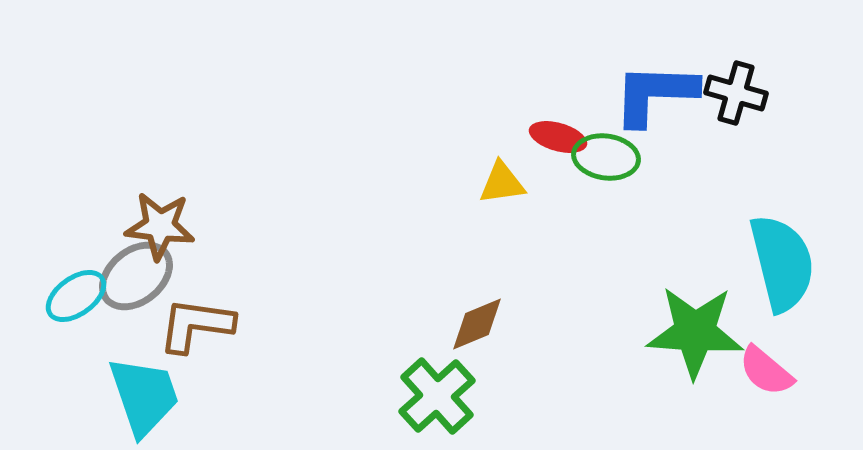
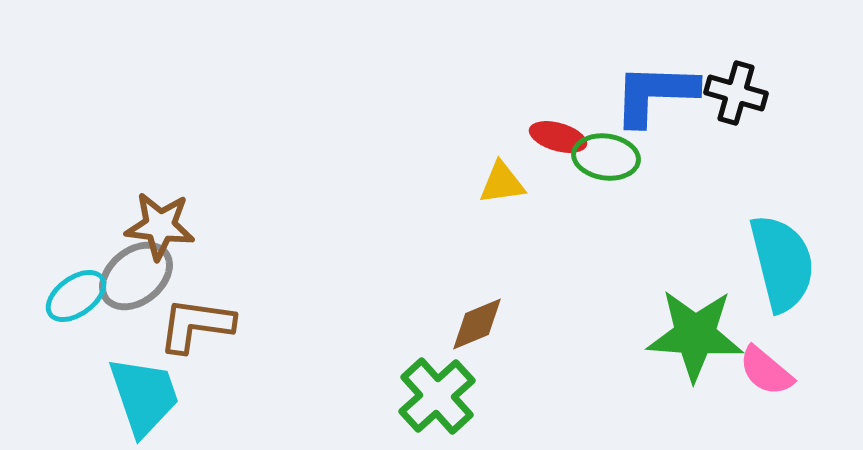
green star: moved 3 px down
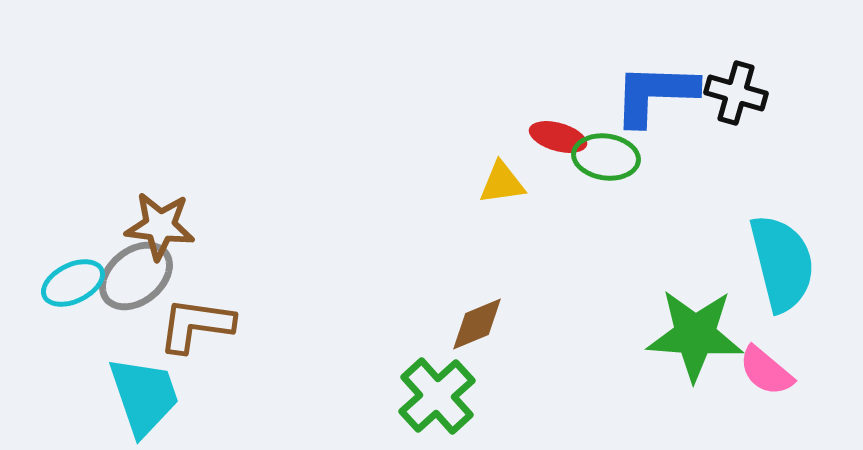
cyan ellipse: moved 3 px left, 13 px up; rotated 10 degrees clockwise
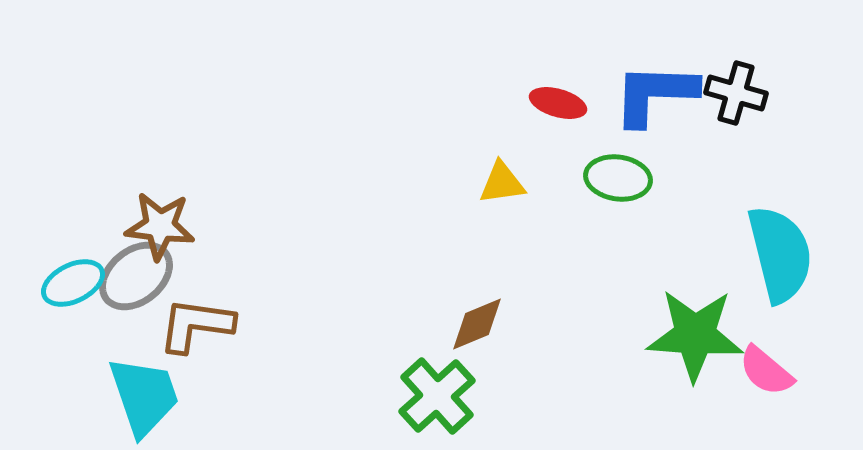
red ellipse: moved 34 px up
green ellipse: moved 12 px right, 21 px down
cyan semicircle: moved 2 px left, 9 px up
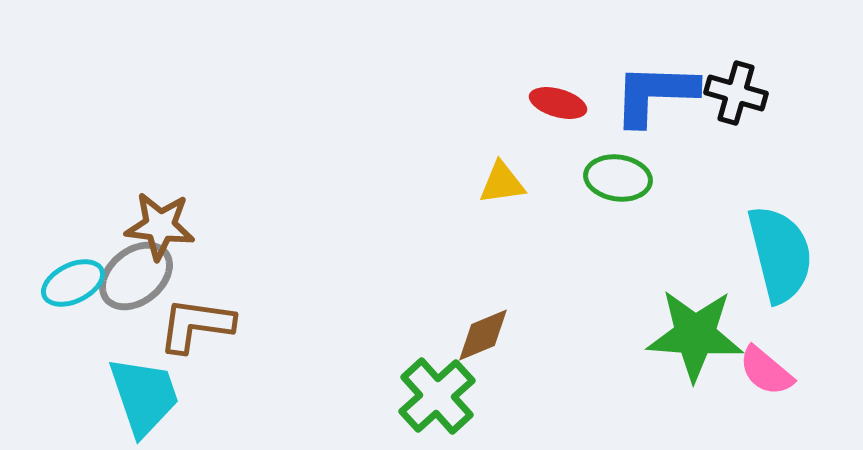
brown diamond: moved 6 px right, 11 px down
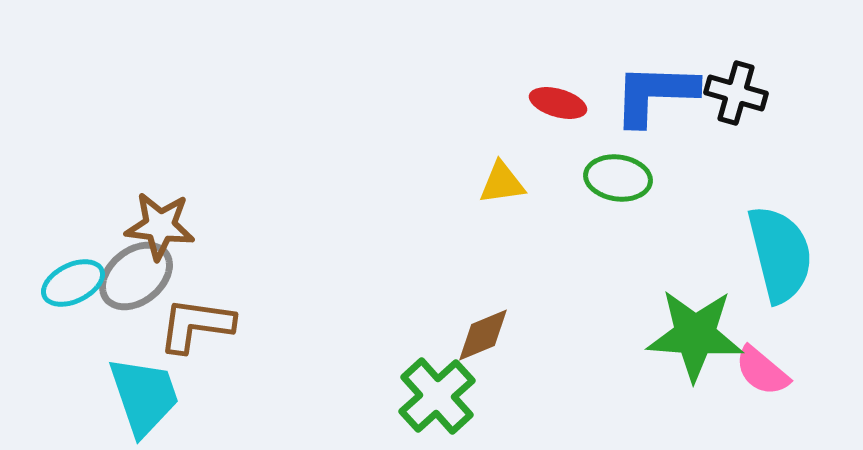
pink semicircle: moved 4 px left
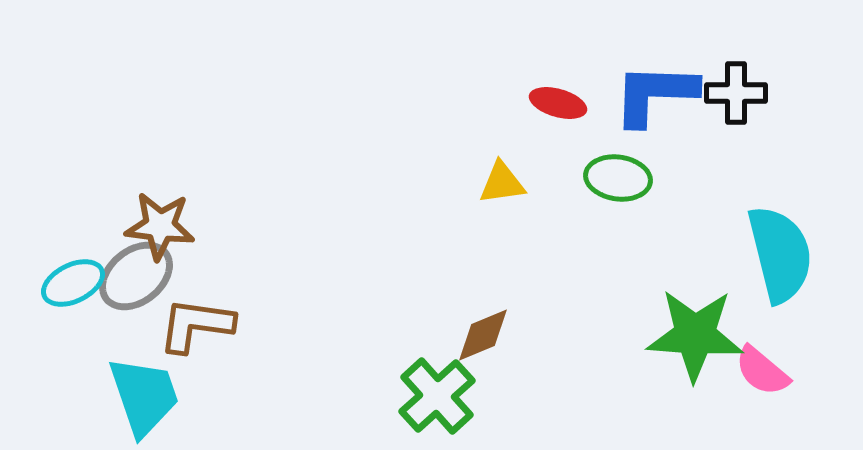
black cross: rotated 16 degrees counterclockwise
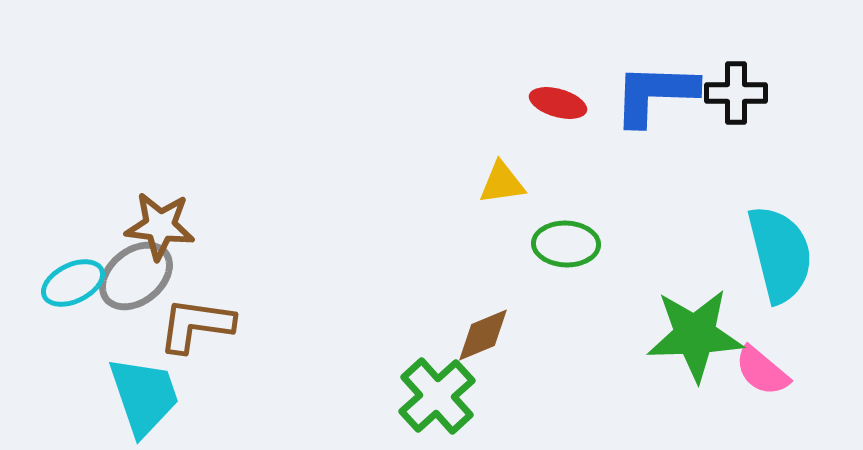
green ellipse: moved 52 px left, 66 px down; rotated 6 degrees counterclockwise
green star: rotated 6 degrees counterclockwise
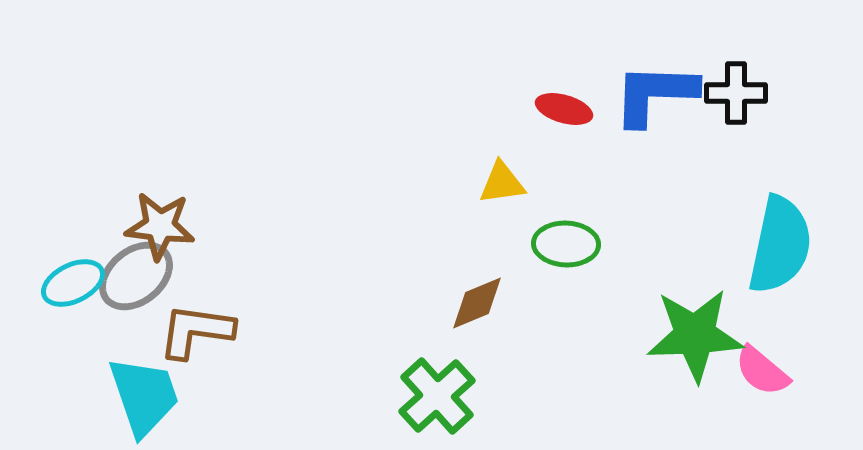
red ellipse: moved 6 px right, 6 px down
cyan semicircle: moved 9 px up; rotated 26 degrees clockwise
brown L-shape: moved 6 px down
brown diamond: moved 6 px left, 32 px up
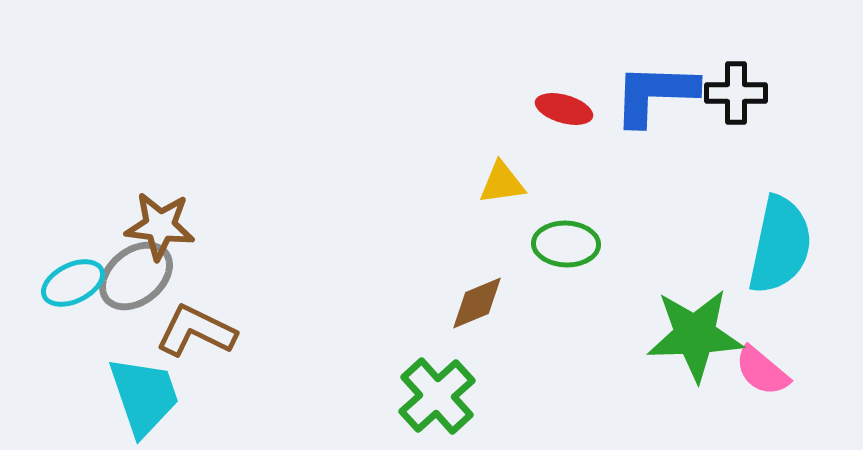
brown L-shape: rotated 18 degrees clockwise
